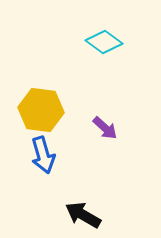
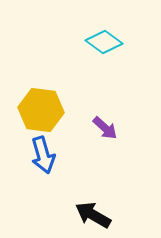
black arrow: moved 10 px right
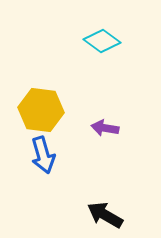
cyan diamond: moved 2 px left, 1 px up
purple arrow: rotated 148 degrees clockwise
black arrow: moved 12 px right
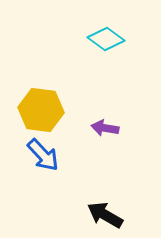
cyan diamond: moved 4 px right, 2 px up
blue arrow: rotated 27 degrees counterclockwise
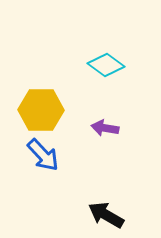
cyan diamond: moved 26 px down
yellow hexagon: rotated 6 degrees counterclockwise
black arrow: moved 1 px right
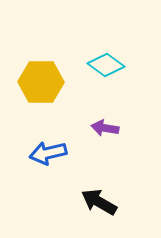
yellow hexagon: moved 28 px up
blue arrow: moved 5 px right, 2 px up; rotated 120 degrees clockwise
black arrow: moved 7 px left, 13 px up
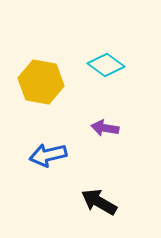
yellow hexagon: rotated 9 degrees clockwise
blue arrow: moved 2 px down
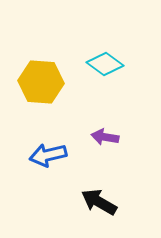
cyan diamond: moved 1 px left, 1 px up
yellow hexagon: rotated 6 degrees counterclockwise
purple arrow: moved 9 px down
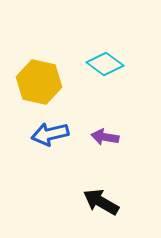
yellow hexagon: moved 2 px left; rotated 9 degrees clockwise
blue arrow: moved 2 px right, 21 px up
black arrow: moved 2 px right
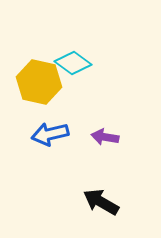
cyan diamond: moved 32 px left, 1 px up
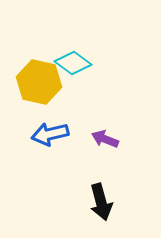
purple arrow: moved 2 px down; rotated 12 degrees clockwise
black arrow: rotated 135 degrees counterclockwise
